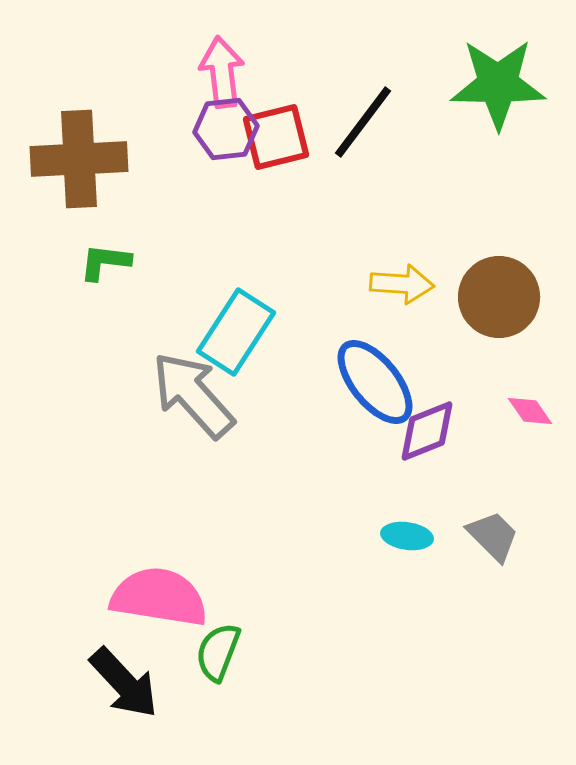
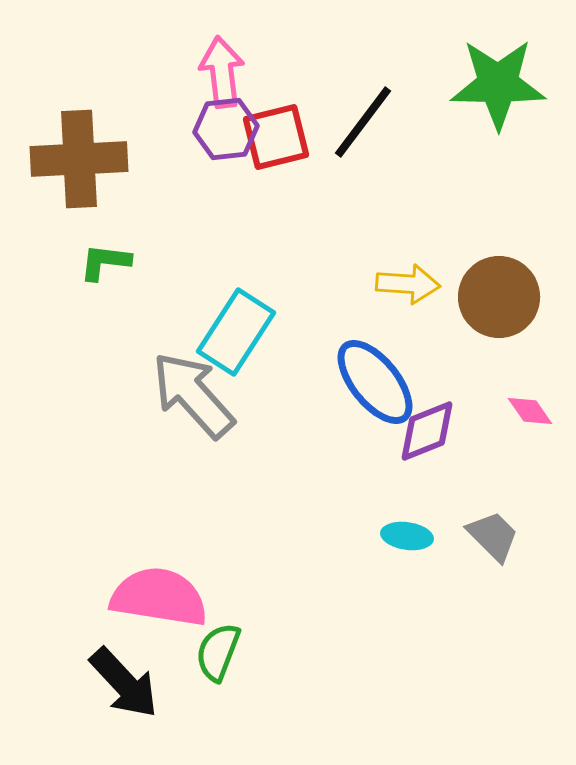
yellow arrow: moved 6 px right
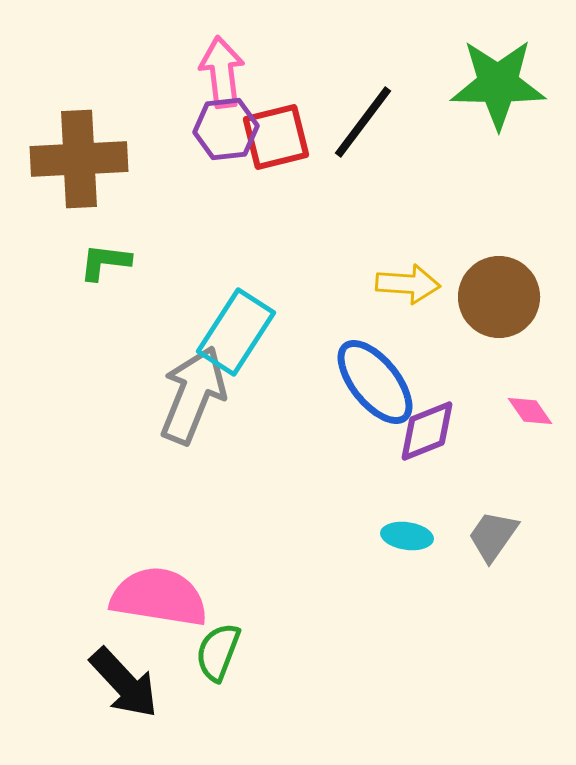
gray arrow: rotated 64 degrees clockwise
gray trapezoid: rotated 100 degrees counterclockwise
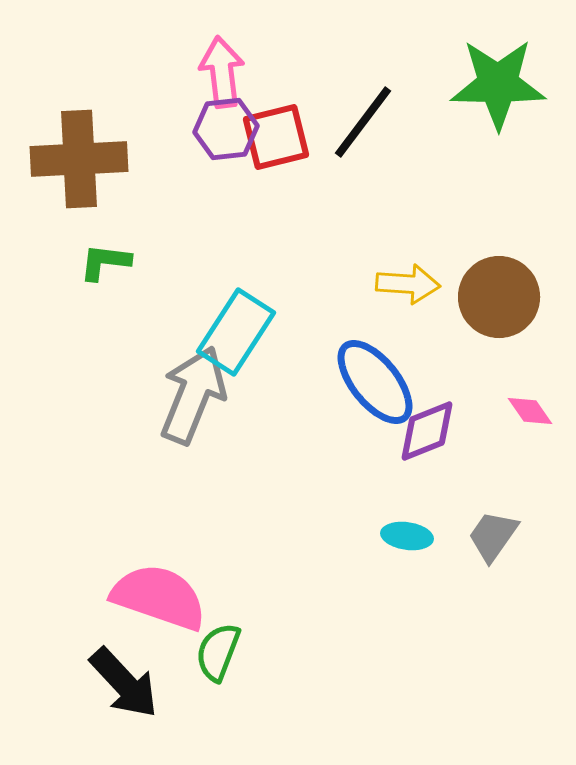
pink semicircle: rotated 10 degrees clockwise
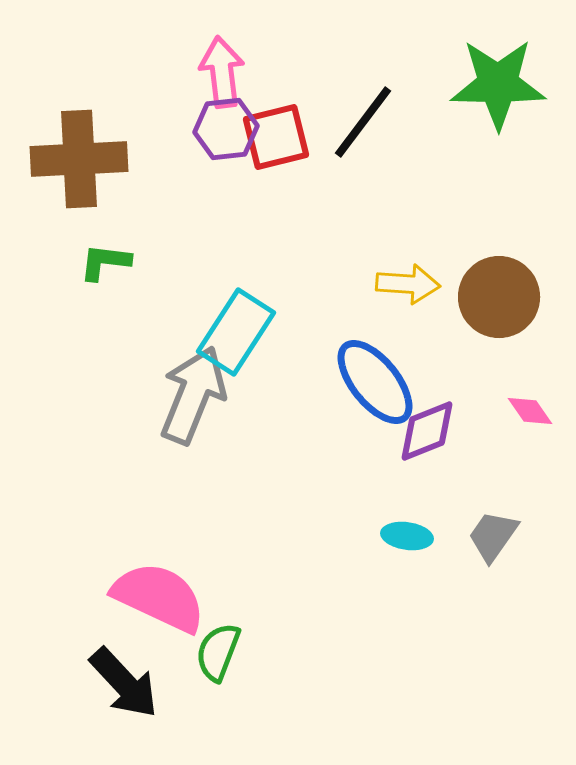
pink semicircle: rotated 6 degrees clockwise
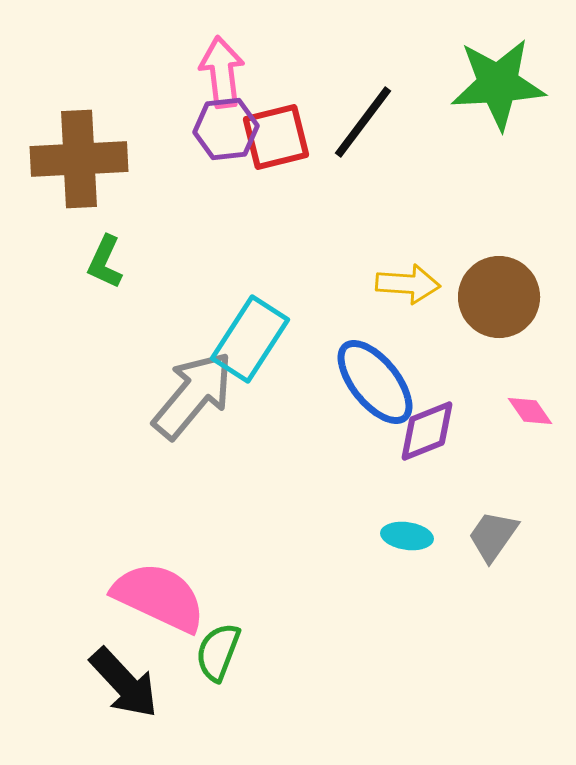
green star: rotated 4 degrees counterclockwise
green L-shape: rotated 72 degrees counterclockwise
cyan rectangle: moved 14 px right, 7 px down
gray arrow: rotated 18 degrees clockwise
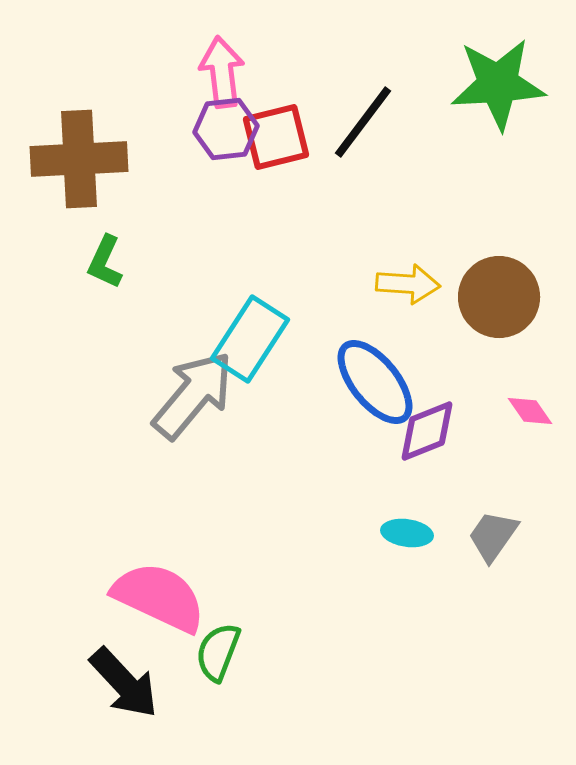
cyan ellipse: moved 3 px up
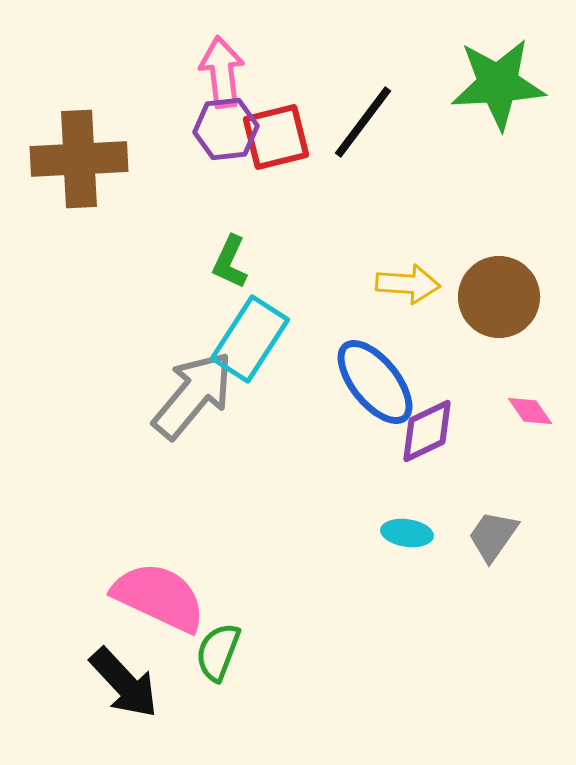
green L-shape: moved 125 px right
purple diamond: rotated 4 degrees counterclockwise
